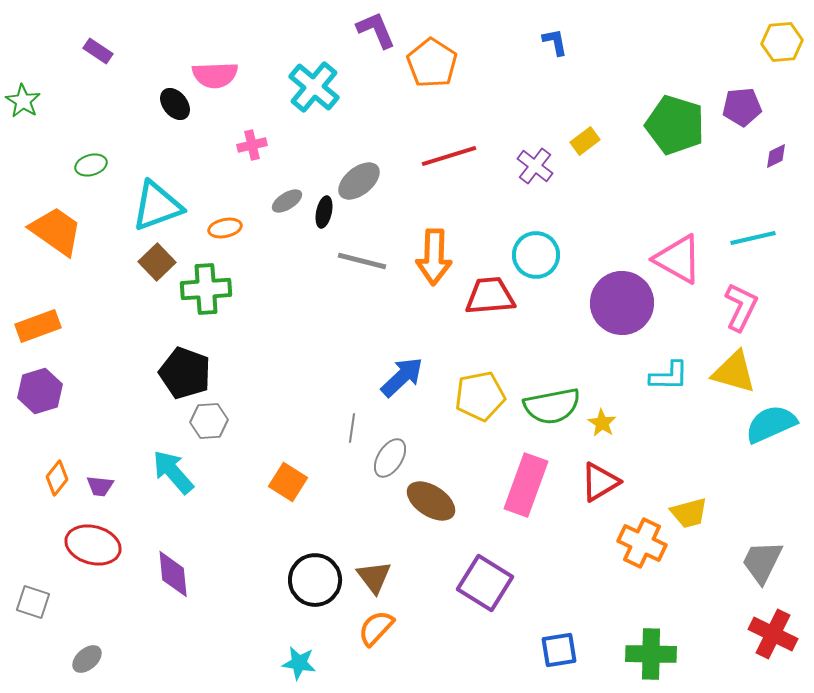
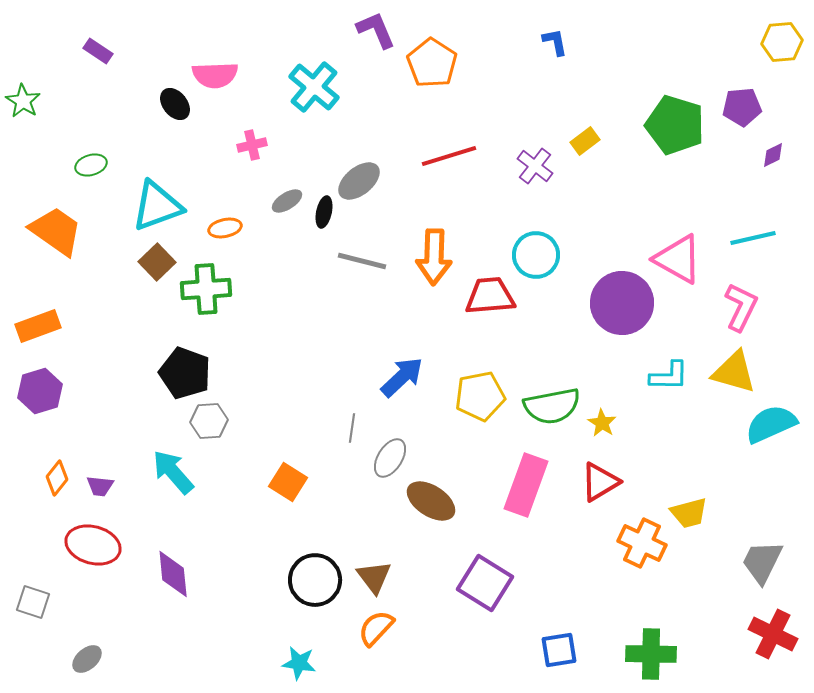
purple diamond at (776, 156): moved 3 px left, 1 px up
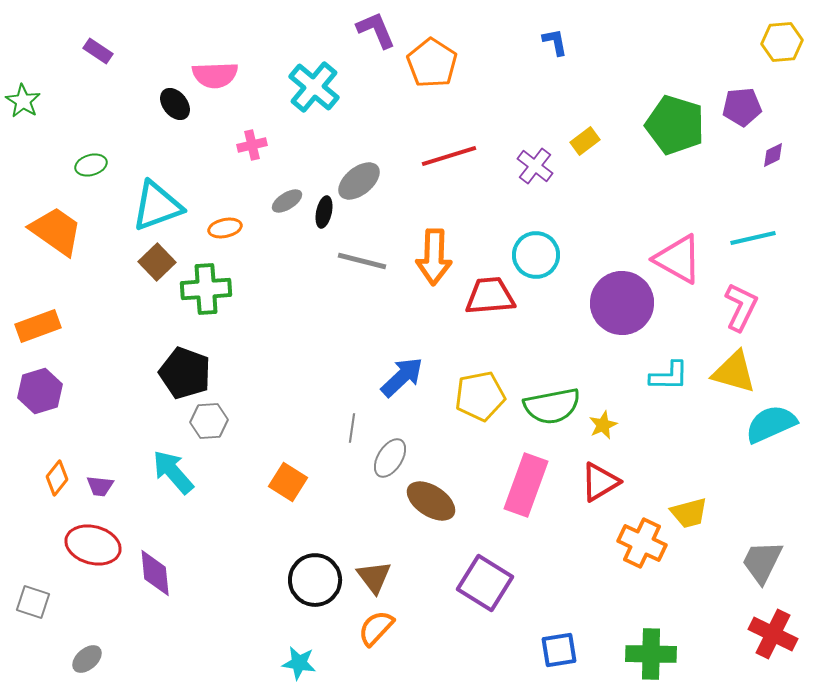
yellow star at (602, 423): moved 1 px right, 2 px down; rotated 16 degrees clockwise
purple diamond at (173, 574): moved 18 px left, 1 px up
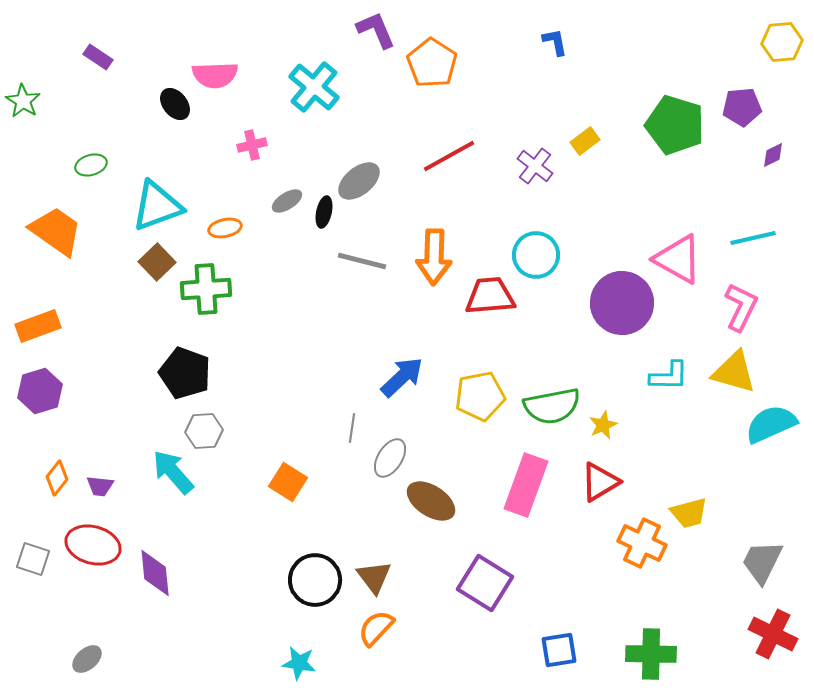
purple rectangle at (98, 51): moved 6 px down
red line at (449, 156): rotated 12 degrees counterclockwise
gray hexagon at (209, 421): moved 5 px left, 10 px down
gray square at (33, 602): moved 43 px up
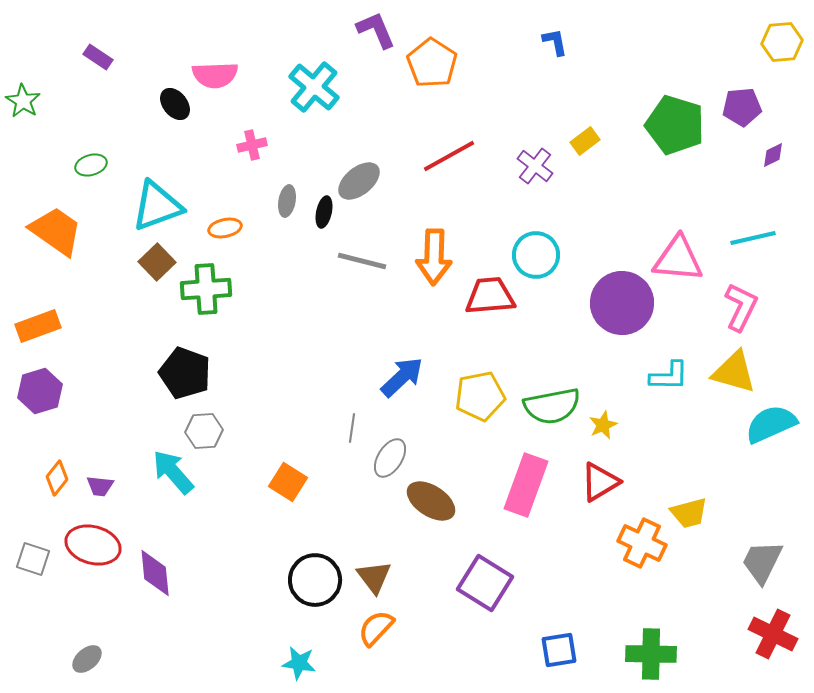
gray ellipse at (287, 201): rotated 48 degrees counterclockwise
pink triangle at (678, 259): rotated 24 degrees counterclockwise
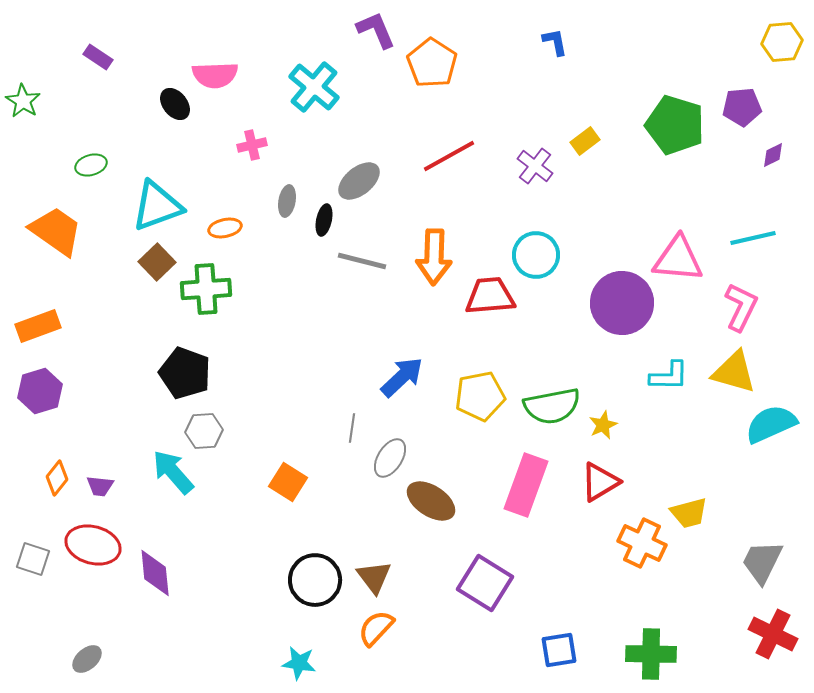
black ellipse at (324, 212): moved 8 px down
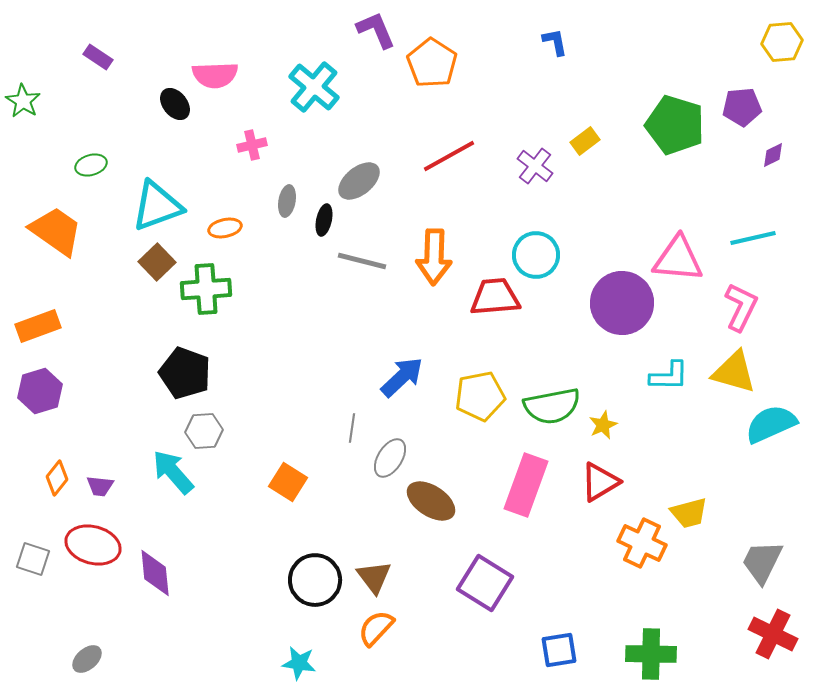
red trapezoid at (490, 296): moved 5 px right, 1 px down
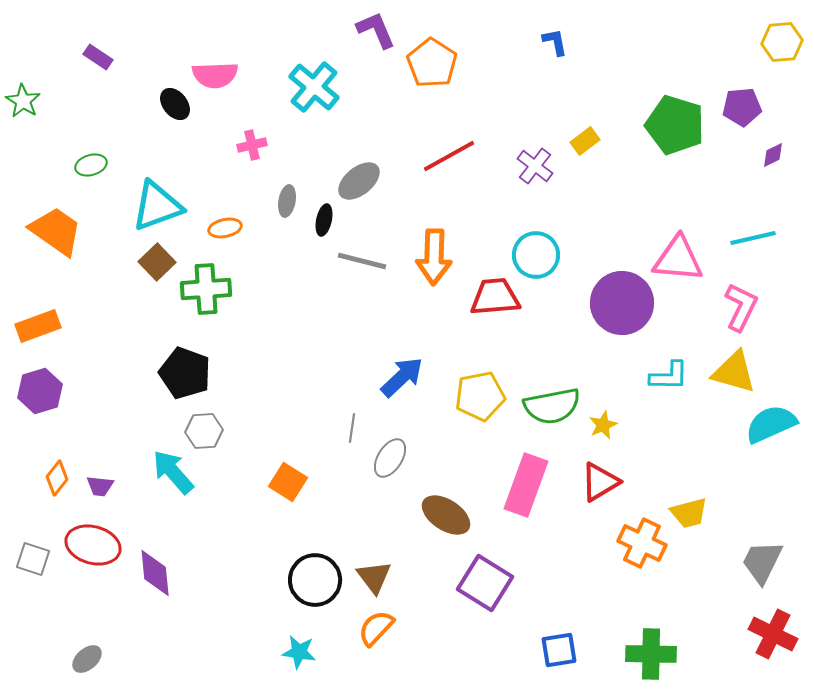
brown ellipse at (431, 501): moved 15 px right, 14 px down
cyan star at (299, 663): moved 11 px up
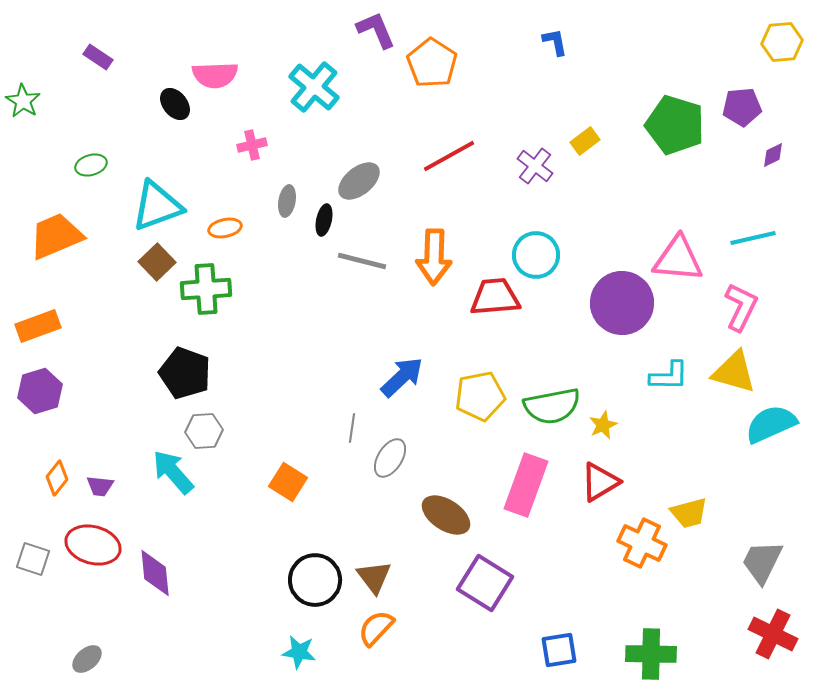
orange trapezoid at (56, 231): moved 5 px down; rotated 58 degrees counterclockwise
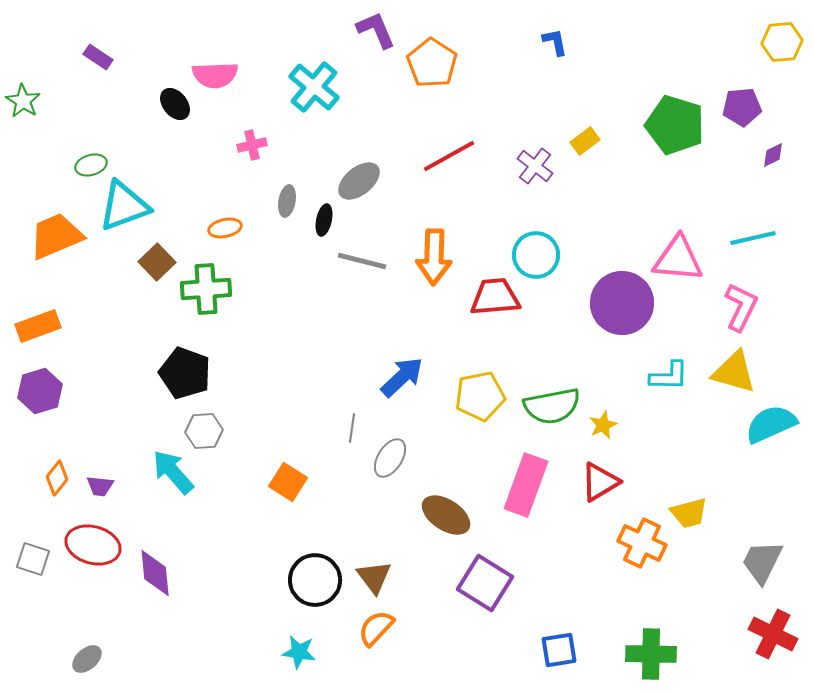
cyan triangle at (157, 206): moved 33 px left
